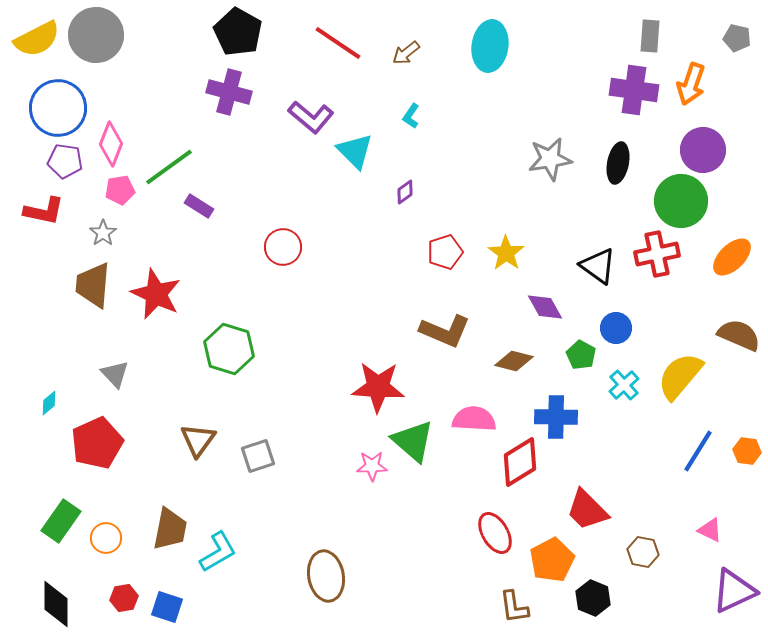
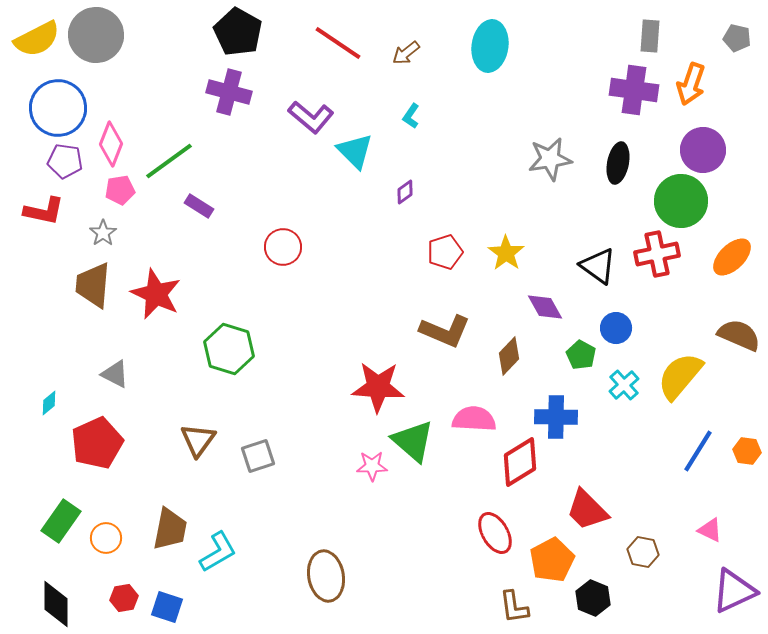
green line at (169, 167): moved 6 px up
brown diamond at (514, 361): moved 5 px left, 5 px up; rotated 60 degrees counterclockwise
gray triangle at (115, 374): rotated 20 degrees counterclockwise
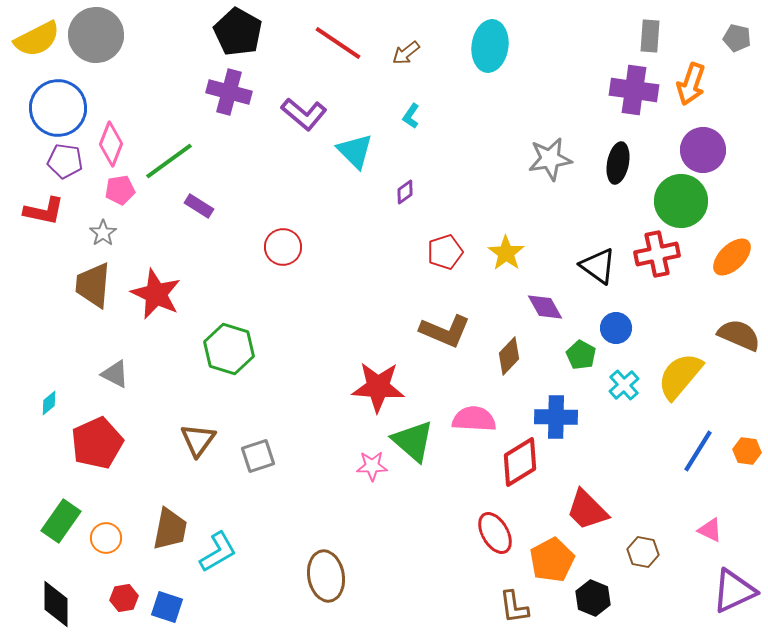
purple L-shape at (311, 117): moved 7 px left, 3 px up
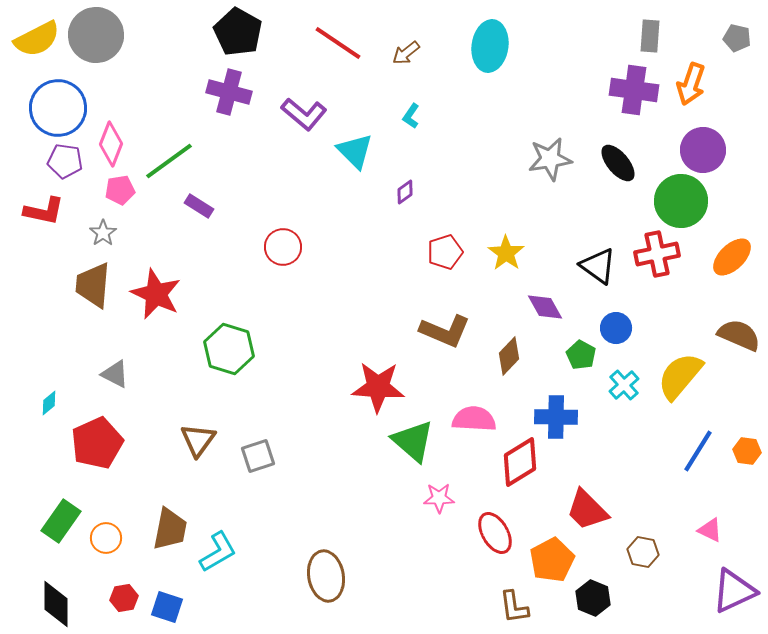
black ellipse at (618, 163): rotated 51 degrees counterclockwise
pink star at (372, 466): moved 67 px right, 32 px down
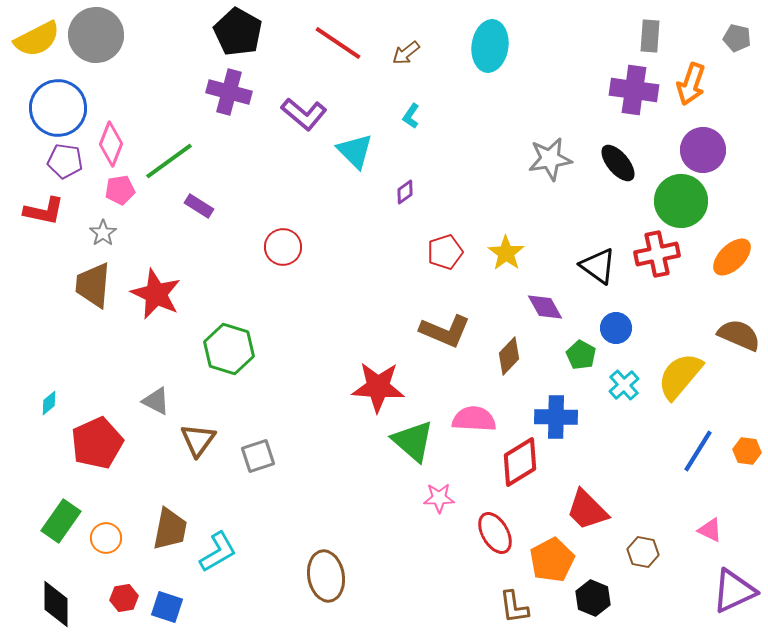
gray triangle at (115, 374): moved 41 px right, 27 px down
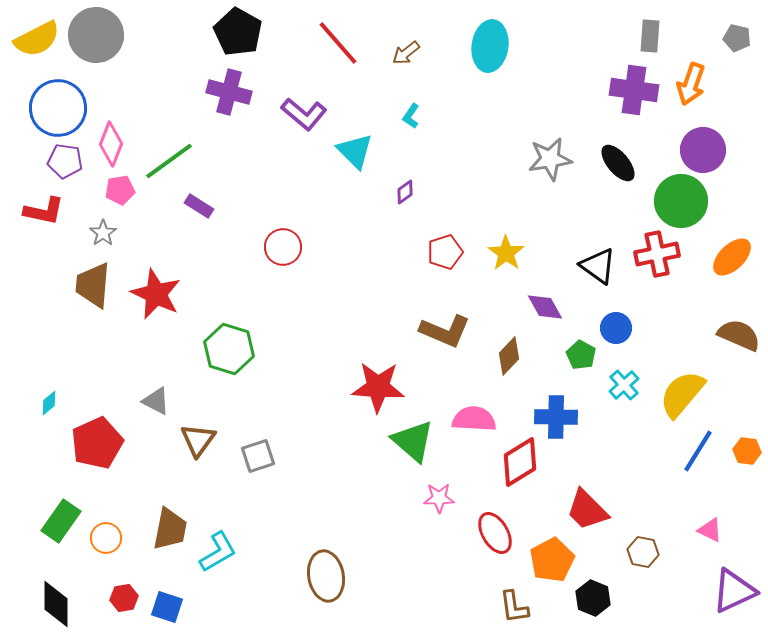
red line at (338, 43): rotated 15 degrees clockwise
yellow semicircle at (680, 376): moved 2 px right, 18 px down
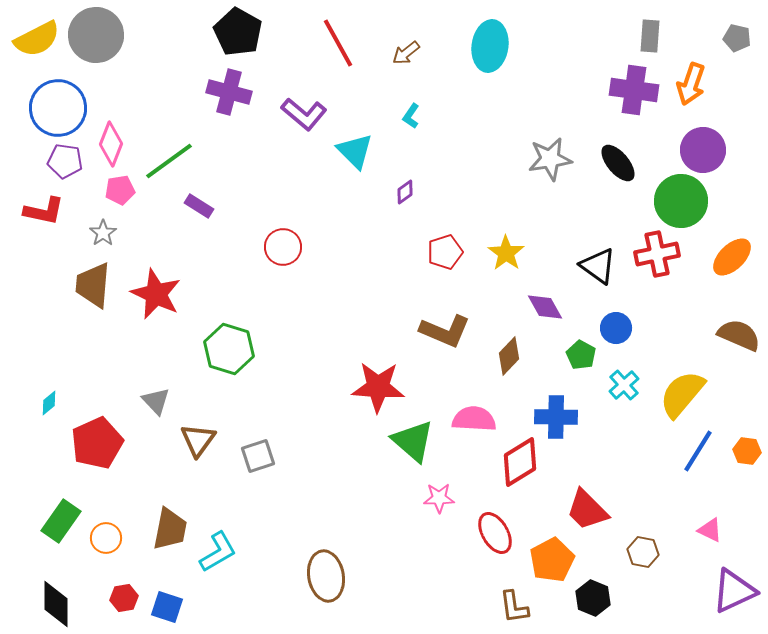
red line at (338, 43): rotated 12 degrees clockwise
gray triangle at (156, 401): rotated 20 degrees clockwise
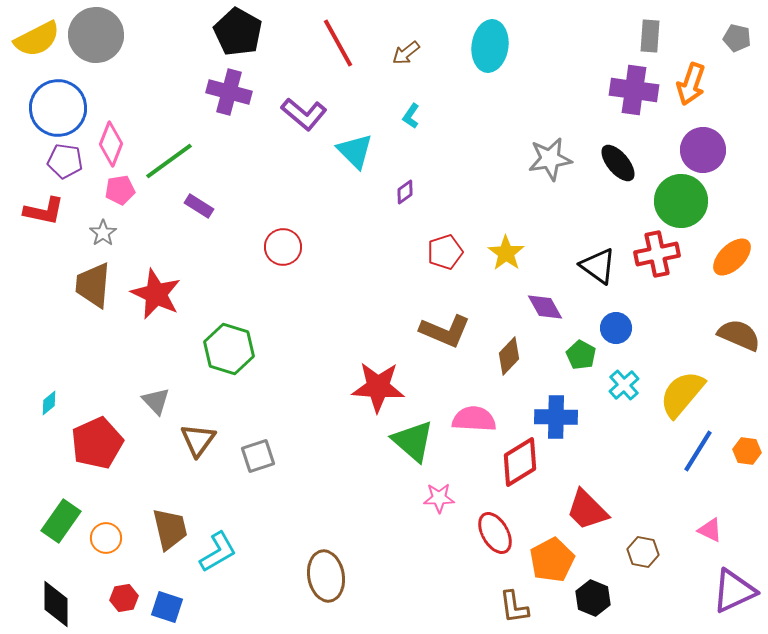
brown trapezoid at (170, 529): rotated 24 degrees counterclockwise
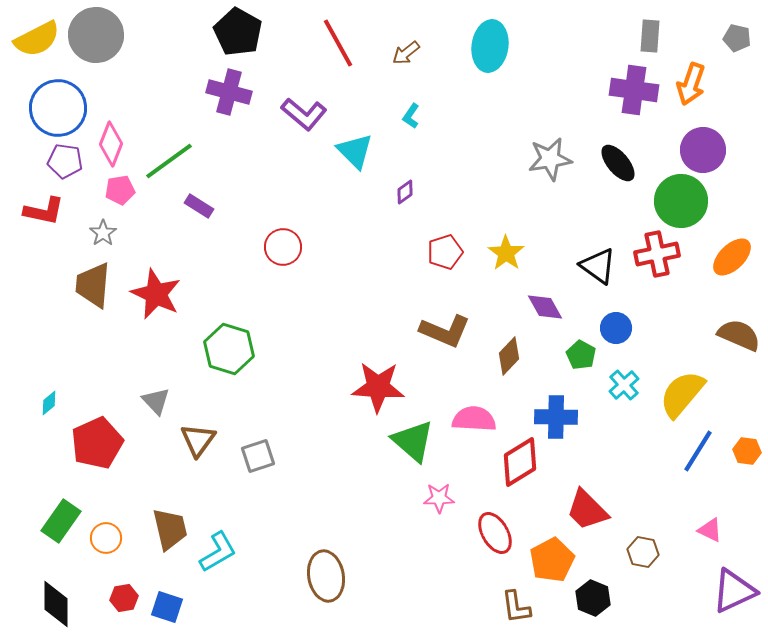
brown L-shape at (514, 607): moved 2 px right
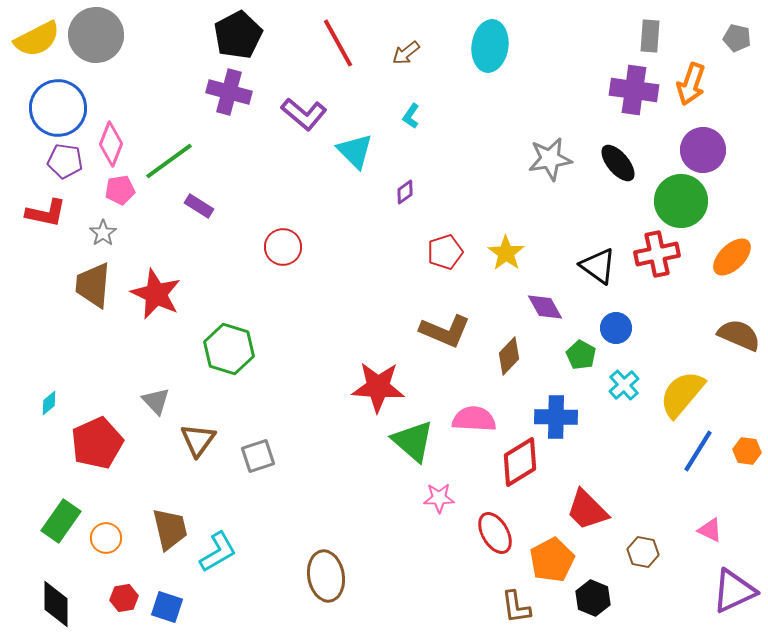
black pentagon at (238, 32): moved 3 px down; rotated 15 degrees clockwise
red L-shape at (44, 211): moved 2 px right, 2 px down
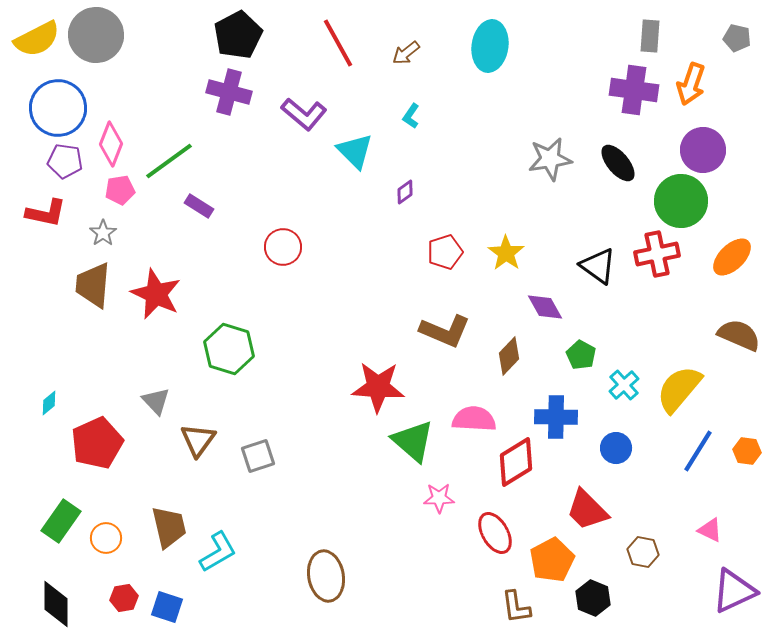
blue circle at (616, 328): moved 120 px down
yellow semicircle at (682, 394): moved 3 px left, 5 px up
red diamond at (520, 462): moved 4 px left
brown trapezoid at (170, 529): moved 1 px left, 2 px up
